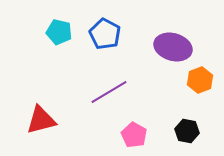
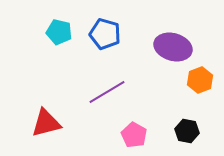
blue pentagon: rotated 12 degrees counterclockwise
purple line: moved 2 px left
red triangle: moved 5 px right, 3 px down
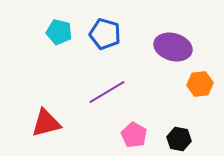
orange hexagon: moved 4 px down; rotated 15 degrees clockwise
black hexagon: moved 8 px left, 8 px down
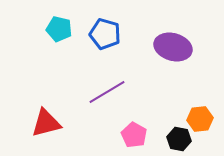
cyan pentagon: moved 3 px up
orange hexagon: moved 35 px down
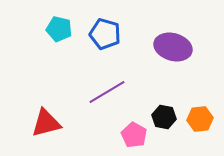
black hexagon: moved 15 px left, 22 px up
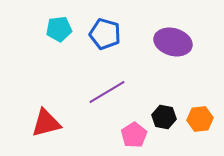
cyan pentagon: rotated 20 degrees counterclockwise
purple ellipse: moved 5 px up
pink pentagon: rotated 10 degrees clockwise
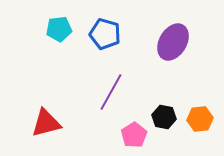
purple ellipse: rotated 75 degrees counterclockwise
purple line: moved 4 px right; rotated 30 degrees counterclockwise
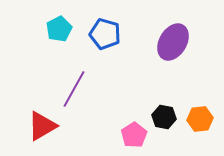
cyan pentagon: rotated 20 degrees counterclockwise
purple line: moved 37 px left, 3 px up
red triangle: moved 4 px left, 3 px down; rotated 16 degrees counterclockwise
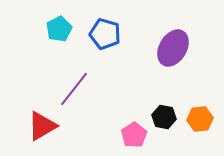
purple ellipse: moved 6 px down
purple line: rotated 9 degrees clockwise
